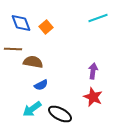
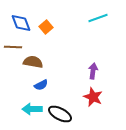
brown line: moved 2 px up
cyan arrow: rotated 36 degrees clockwise
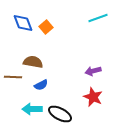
blue diamond: moved 2 px right
brown line: moved 30 px down
purple arrow: rotated 112 degrees counterclockwise
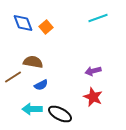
brown line: rotated 36 degrees counterclockwise
